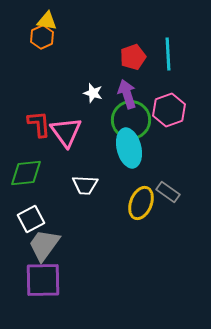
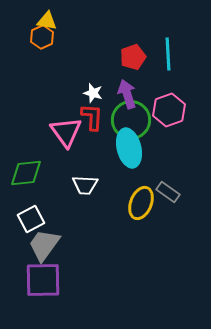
red L-shape: moved 53 px right, 7 px up; rotated 8 degrees clockwise
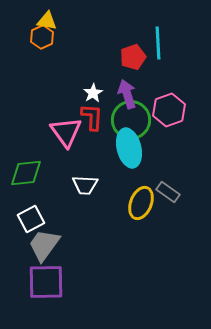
cyan line: moved 10 px left, 11 px up
white star: rotated 24 degrees clockwise
purple square: moved 3 px right, 2 px down
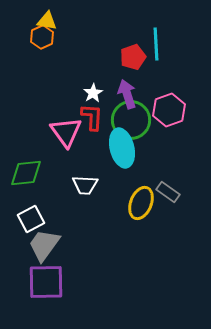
cyan line: moved 2 px left, 1 px down
cyan ellipse: moved 7 px left
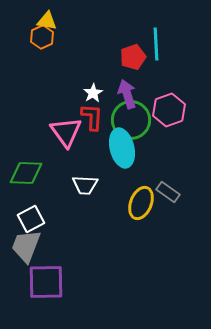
green diamond: rotated 8 degrees clockwise
gray trapezoid: moved 18 px left, 1 px down; rotated 15 degrees counterclockwise
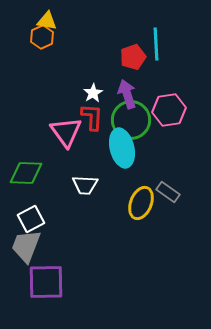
pink hexagon: rotated 12 degrees clockwise
